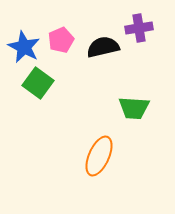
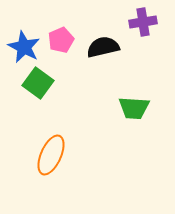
purple cross: moved 4 px right, 6 px up
orange ellipse: moved 48 px left, 1 px up
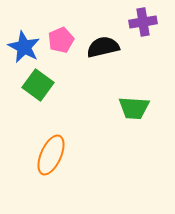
green square: moved 2 px down
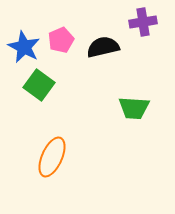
green square: moved 1 px right
orange ellipse: moved 1 px right, 2 px down
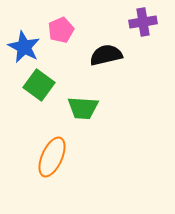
pink pentagon: moved 10 px up
black semicircle: moved 3 px right, 8 px down
green trapezoid: moved 51 px left
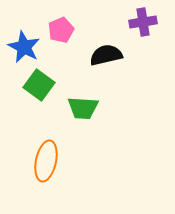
orange ellipse: moved 6 px left, 4 px down; rotated 12 degrees counterclockwise
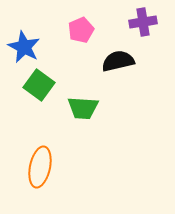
pink pentagon: moved 20 px right
black semicircle: moved 12 px right, 6 px down
orange ellipse: moved 6 px left, 6 px down
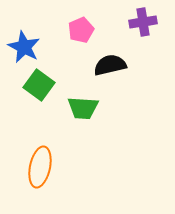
black semicircle: moved 8 px left, 4 px down
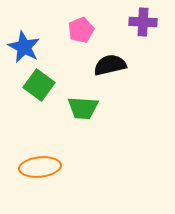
purple cross: rotated 12 degrees clockwise
orange ellipse: rotated 72 degrees clockwise
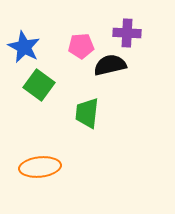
purple cross: moved 16 px left, 11 px down
pink pentagon: moved 16 px down; rotated 20 degrees clockwise
green trapezoid: moved 4 px right, 5 px down; rotated 92 degrees clockwise
